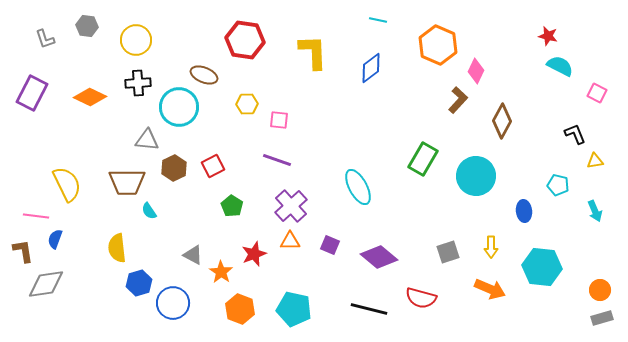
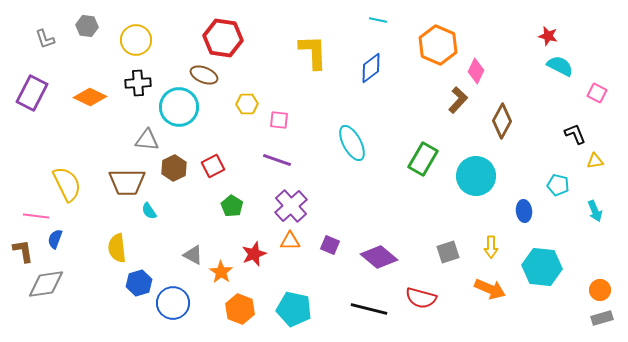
red hexagon at (245, 40): moved 22 px left, 2 px up
cyan ellipse at (358, 187): moved 6 px left, 44 px up
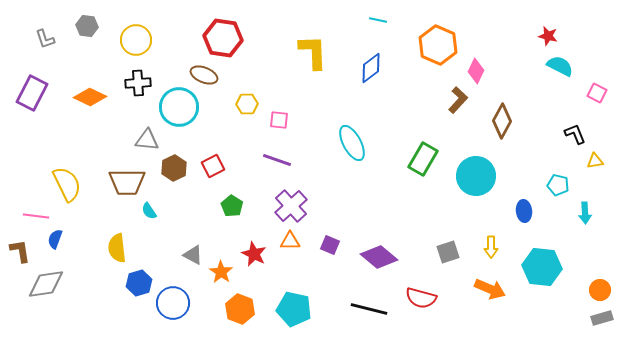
cyan arrow at (595, 211): moved 10 px left, 2 px down; rotated 20 degrees clockwise
brown L-shape at (23, 251): moved 3 px left
red star at (254, 254): rotated 25 degrees counterclockwise
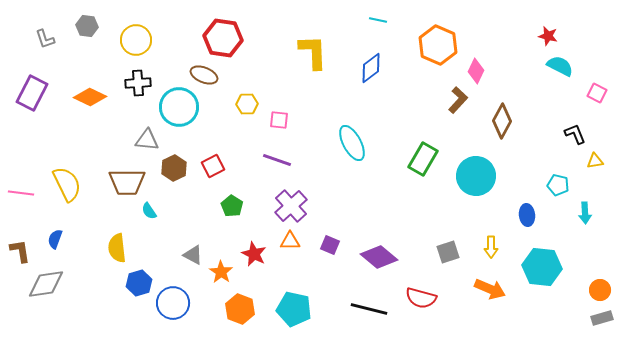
blue ellipse at (524, 211): moved 3 px right, 4 px down
pink line at (36, 216): moved 15 px left, 23 px up
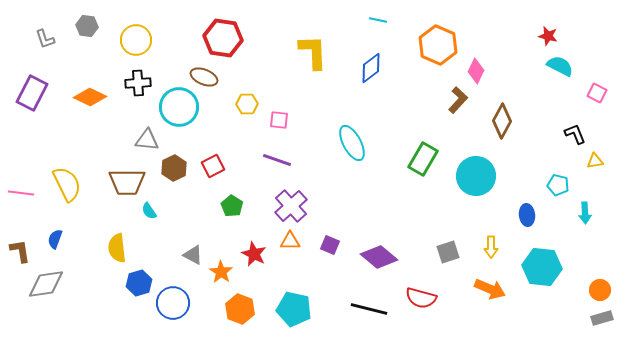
brown ellipse at (204, 75): moved 2 px down
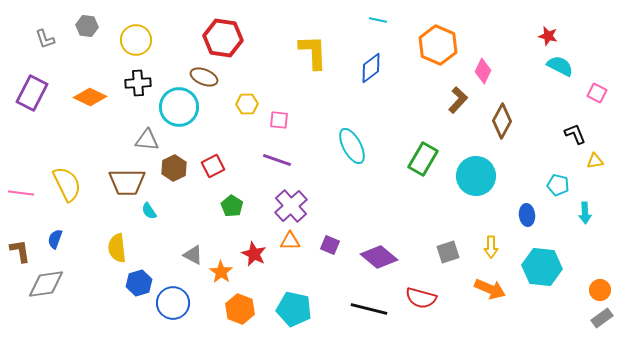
pink diamond at (476, 71): moved 7 px right
cyan ellipse at (352, 143): moved 3 px down
gray rectangle at (602, 318): rotated 20 degrees counterclockwise
